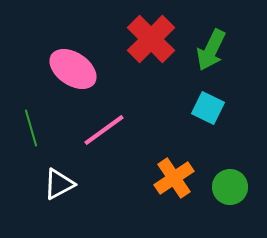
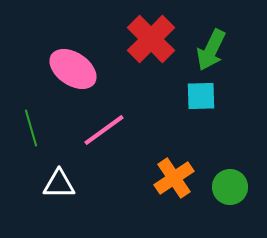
cyan square: moved 7 px left, 12 px up; rotated 28 degrees counterclockwise
white triangle: rotated 28 degrees clockwise
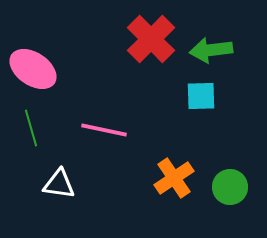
green arrow: rotated 57 degrees clockwise
pink ellipse: moved 40 px left
pink line: rotated 48 degrees clockwise
white triangle: rotated 8 degrees clockwise
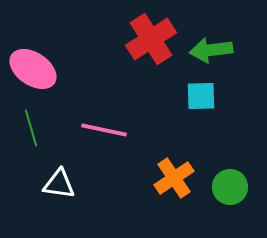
red cross: rotated 12 degrees clockwise
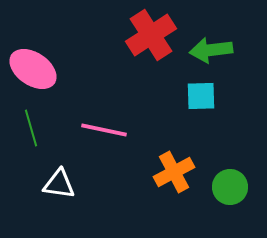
red cross: moved 4 px up
orange cross: moved 6 px up; rotated 6 degrees clockwise
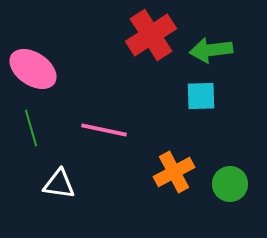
green circle: moved 3 px up
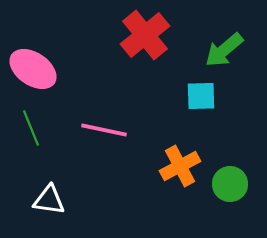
red cross: moved 6 px left; rotated 6 degrees counterclockwise
green arrow: moved 13 px right; rotated 33 degrees counterclockwise
green line: rotated 6 degrees counterclockwise
orange cross: moved 6 px right, 6 px up
white triangle: moved 10 px left, 16 px down
